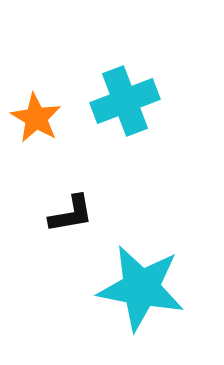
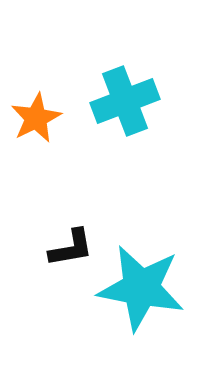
orange star: rotated 15 degrees clockwise
black L-shape: moved 34 px down
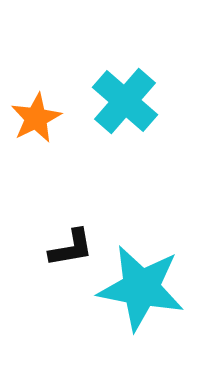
cyan cross: rotated 28 degrees counterclockwise
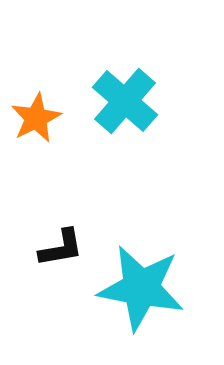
black L-shape: moved 10 px left
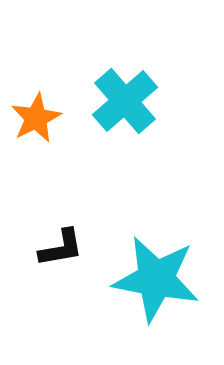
cyan cross: rotated 8 degrees clockwise
cyan star: moved 15 px right, 9 px up
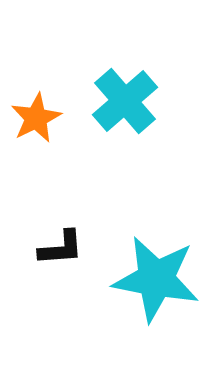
black L-shape: rotated 6 degrees clockwise
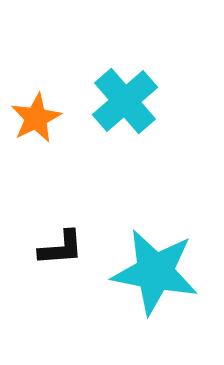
cyan star: moved 1 px left, 7 px up
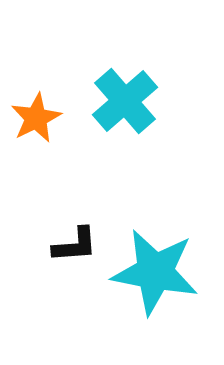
black L-shape: moved 14 px right, 3 px up
